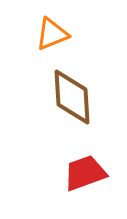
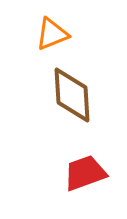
brown diamond: moved 2 px up
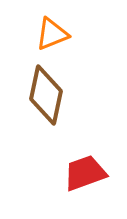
brown diamond: moved 26 px left; rotated 16 degrees clockwise
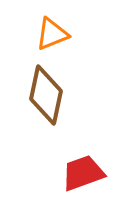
red trapezoid: moved 2 px left
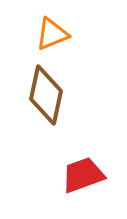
red trapezoid: moved 2 px down
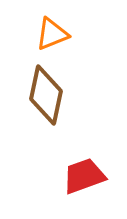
red trapezoid: moved 1 px right, 1 px down
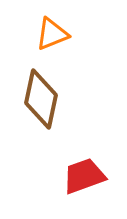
brown diamond: moved 5 px left, 4 px down
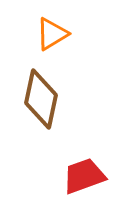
orange triangle: rotated 9 degrees counterclockwise
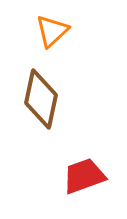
orange triangle: moved 3 px up; rotated 12 degrees counterclockwise
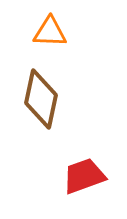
orange triangle: moved 2 px left, 1 px down; rotated 45 degrees clockwise
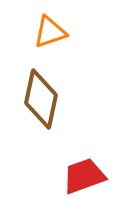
orange triangle: rotated 21 degrees counterclockwise
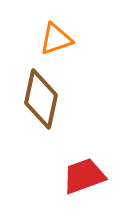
orange triangle: moved 6 px right, 7 px down
